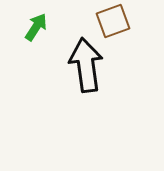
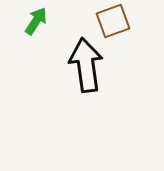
green arrow: moved 6 px up
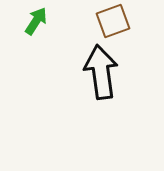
black arrow: moved 15 px right, 7 px down
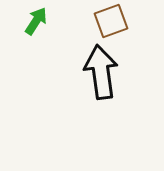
brown square: moved 2 px left
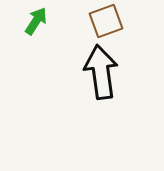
brown square: moved 5 px left
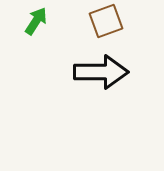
black arrow: rotated 98 degrees clockwise
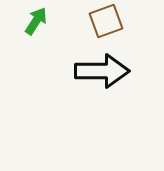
black arrow: moved 1 px right, 1 px up
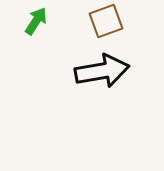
black arrow: rotated 10 degrees counterclockwise
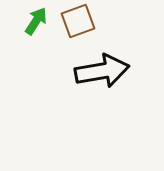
brown square: moved 28 px left
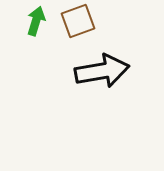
green arrow: rotated 16 degrees counterclockwise
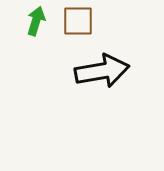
brown square: rotated 20 degrees clockwise
